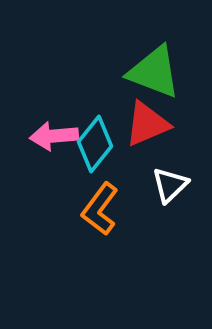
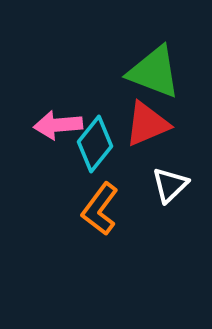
pink arrow: moved 4 px right, 11 px up
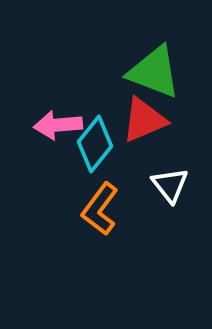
red triangle: moved 3 px left, 4 px up
white triangle: rotated 24 degrees counterclockwise
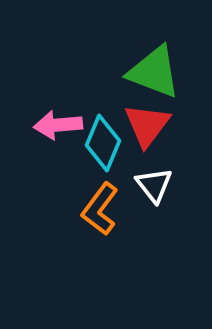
red triangle: moved 3 px right, 5 px down; rotated 30 degrees counterclockwise
cyan diamond: moved 8 px right, 1 px up; rotated 16 degrees counterclockwise
white triangle: moved 16 px left
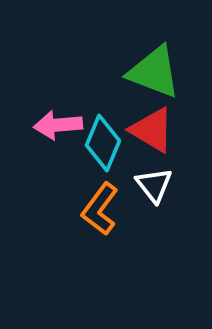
red triangle: moved 5 px right, 5 px down; rotated 36 degrees counterclockwise
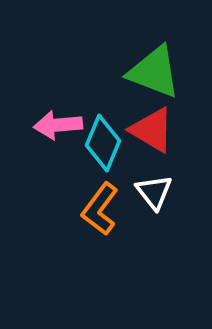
white triangle: moved 7 px down
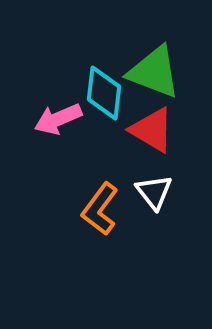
pink arrow: moved 6 px up; rotated 18 degrees counterclockwise
cyan diamond: moved 1 px right, 50 px up; rotated 16 degrees counterclockwise
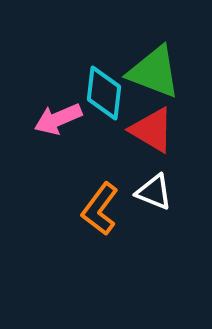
white triangle: rotated 30 degrees counterclockwise
